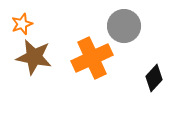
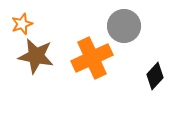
brown star: moved 2 px right, 1 px up
black diamond: moved 1 px right, 2 px up
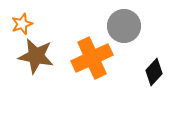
black diamond: moved 1 px left, 4 px up
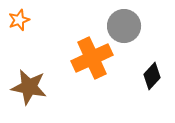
orange star: moved 3 px left, 4 px up
brown star: moved 7 px left, 31 px down
black diamond: moved 2 px left, 4 px down
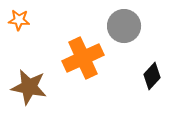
orange star: rotated 25 degrees clockwise
orange cross: moved 9 px left
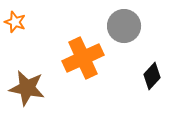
orange star: moved 4 px left, 2 px down; rotated 15 degrees clockwise
brown star: moved 2 px left, 1 px down
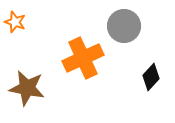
black diamond: moved 1 px left, 1 px down
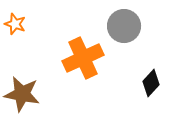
orange star: moved 2 px down
black diamond: moved 6 px down
brown star: moved 5 px left, 6 px down
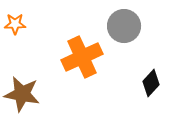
orange star: rotated 20 degrees counterclockwise
orange cross: moved 1 px left, 1 px up
